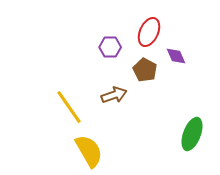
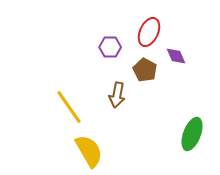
brown arrow: moved 3 px right; rotated 120 degrees clockwise
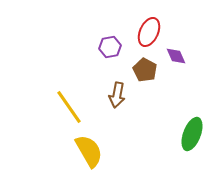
purple hexagon: rotated 10 degrees counterclockwise
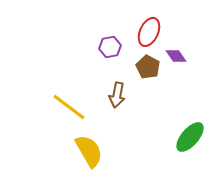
purple diamond: rotated 10 degrees counterclockwise
brown pentagon: moved 3 px right, 3 px up
yellow line: rotated 18 degrees counterclockwise
green ellipse: moved 2 px left, 3 px down; rotated 20 degrees clockwise
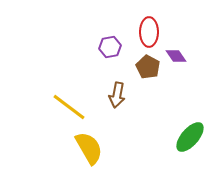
red ellipse: rotated 24 degrees counterclockwise
yellow semicircle: moved 3 px up
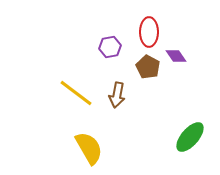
yellow line: moved 7 px right, 14 px up
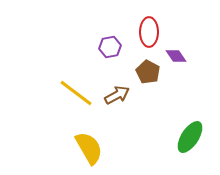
brown pentagon: moved 5 px down
brown arrow: rotated 130 degrees counterclockwise
green ellipse: rotated 8 degrees counterclockwise
